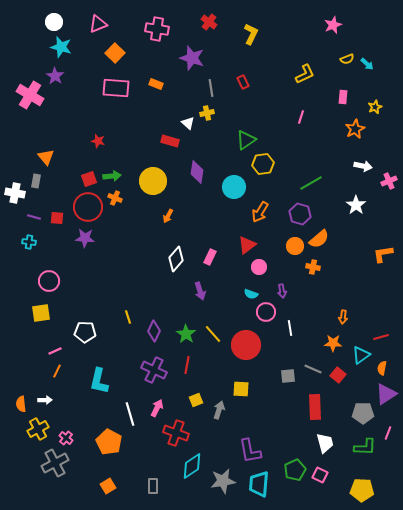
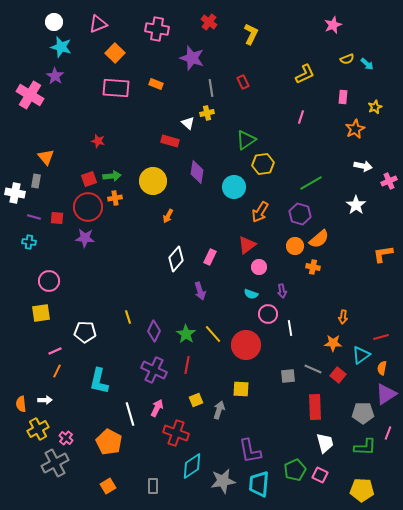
orange cross at (115, 198): rotated 32 degrees counterclockwise
pink circle at (266, 312): moved 2 px right, 2 px down
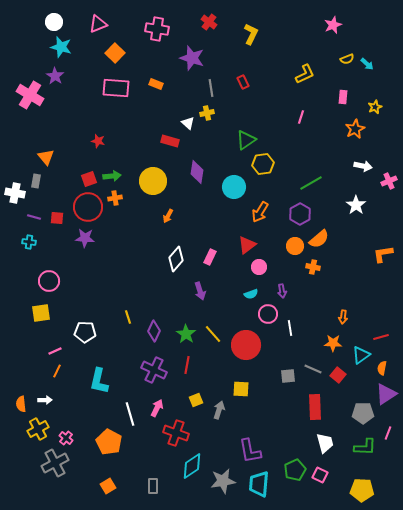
purple hexagon at (300, 214): rotated 15 degrees clockwise
cyan semicircle at (251, 294): rotated 40 degrees counterclockwise
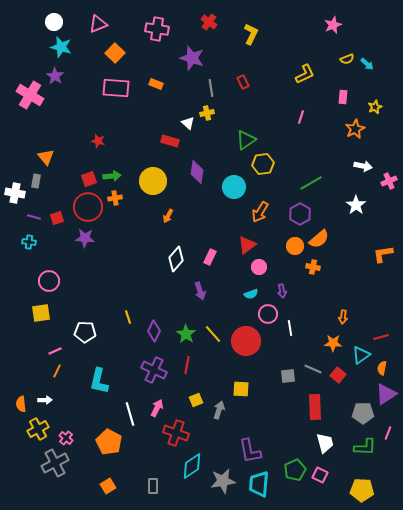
red square at (57, 218): rotated 24 degrees counterclockwise
red circle at (246, 345): moved 4 px up
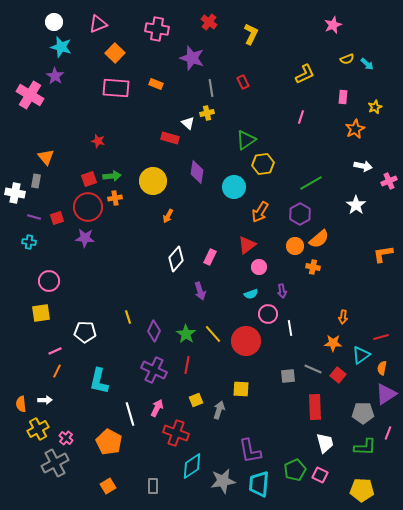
red rectangle at (170, 141): moved 3 px up
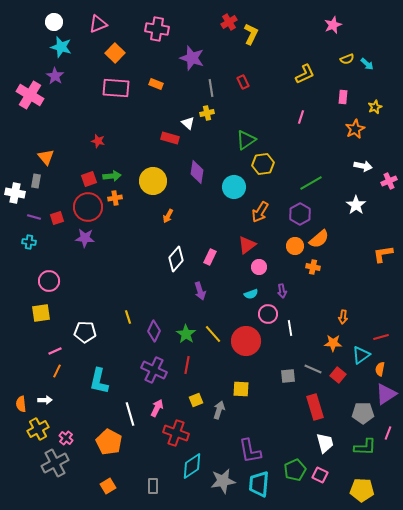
red cross at (209, 22): moved 20 px right; rotated 21 degrees clockwise
orange semicircle at (382, 368): moved 2 px left, 1 px down
red rectangle at (315, 407): rotated 15 degrees counterclockwise
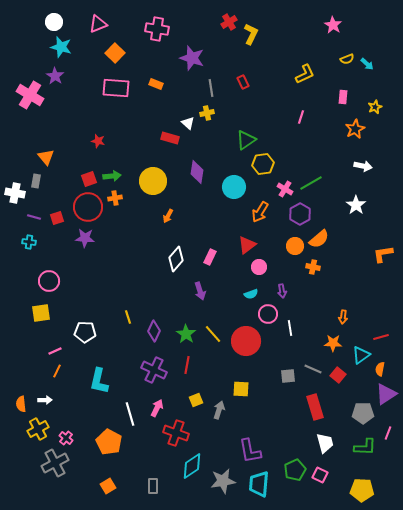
pink star at (333, 25): rotated 18 degrees counterclockwise
pink cross at (389, 181): moved 104 px left, 8 px down; rotated 35 degrees counterclockwise
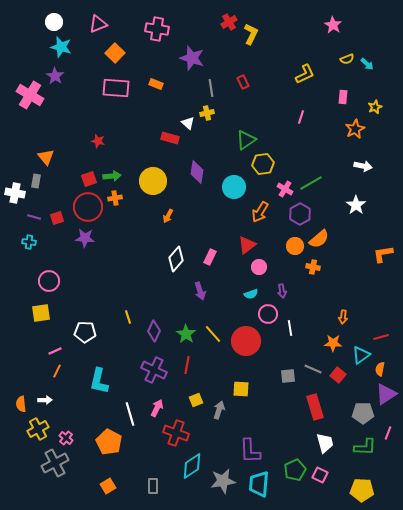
purple L-shape at (250, 451): rotated 8 degrees clockwise
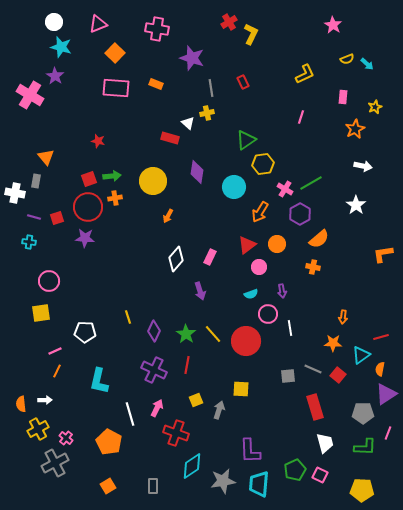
orange circle at (295, 246): moved 18 px left, 2 px up
